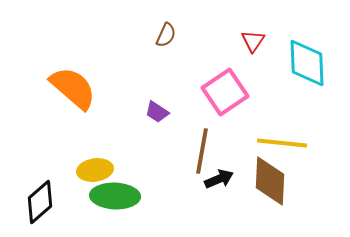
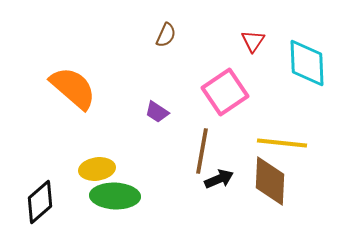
yellow ellipse: moved 2 px right, 1 px up
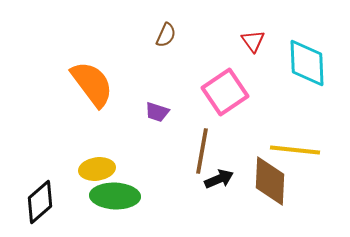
red triangle: rotated 10 degrees counterclockwise
orange semicircle: moved 19 px right, 4 px up; rotated 12 degrees clockwise
purple trapezoid: rotated 15 degrees counterclockwise
yellow line: moved 13 px right, 7 px down
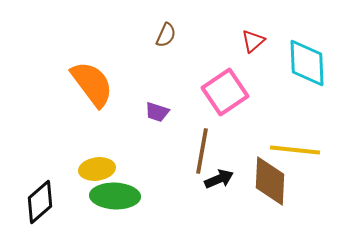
red triangle: rotated 25 degrees clockwise
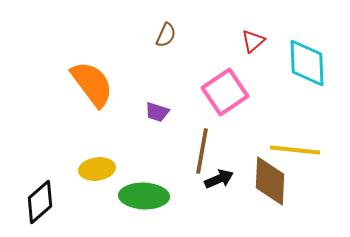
green ellipse: moved 29 px right
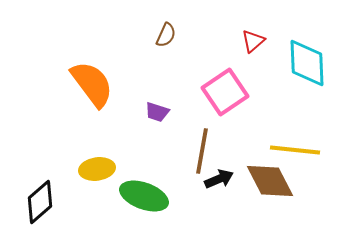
brown diamond: rotated 30 degrees counterclockwise
green ellipse: rotated 18 degrees clockwise
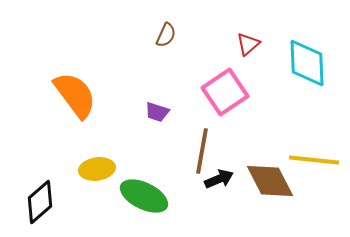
red triangle: moved 5 px left, 3 px down
orange semicircle: moved 17 px left, 11 px down
yellow line: moved 19 px right, 10 px down
green ellipse: rotated 6 degrees clockwise
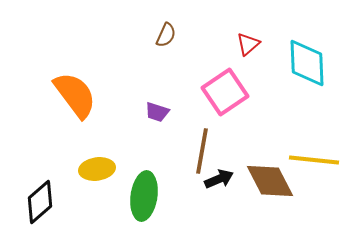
green ellipse: rotated 72 degrees clockwise
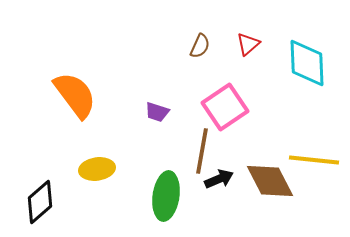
brown semicircle: moved 34 px right, 11 px down
pink square: moved 15 px down
green ellipse: moved 22 px right
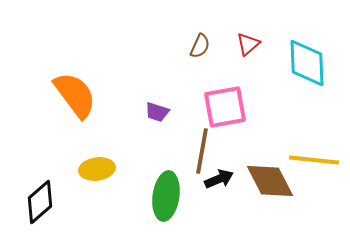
pink square: rotated 24 degrees clockwise
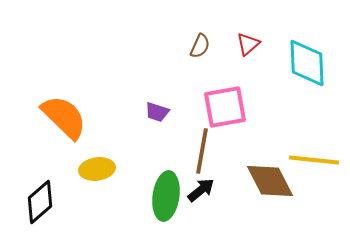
orange semicircle: moved 11 px left, 22 px down; rotated 9 degrees counterclockwise
black arrow: moved 18 px left, 11 px down; rotated 16 degrees counterclockwise
